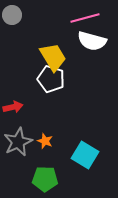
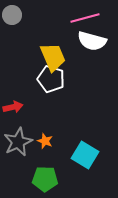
yellow trapezoid: rotated 8 degrees clockwise
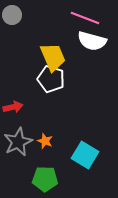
pink line: rotated 36 degrees clockwise
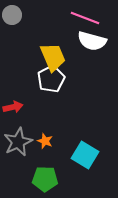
white pentagon: rotated 28 degrees clockwise
